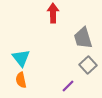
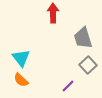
orange semicircle: rotated 35 degrees counterclockwise
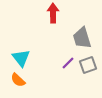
gray trapezoid: moved 1 px left
gray square: rotated 24 degrees clockwise
orange semicircle: moved 3 px left
purple line: moved 23 px up
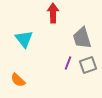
cyan triangle: moved 3 px right, 19 px up
purple line: rotated 24 degrees counterclockwise
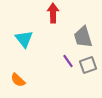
gray trapezoid: moved 1 px right, 1 px up
purple line: moved 2 px up; rotated 56 degrees counterclockwise
